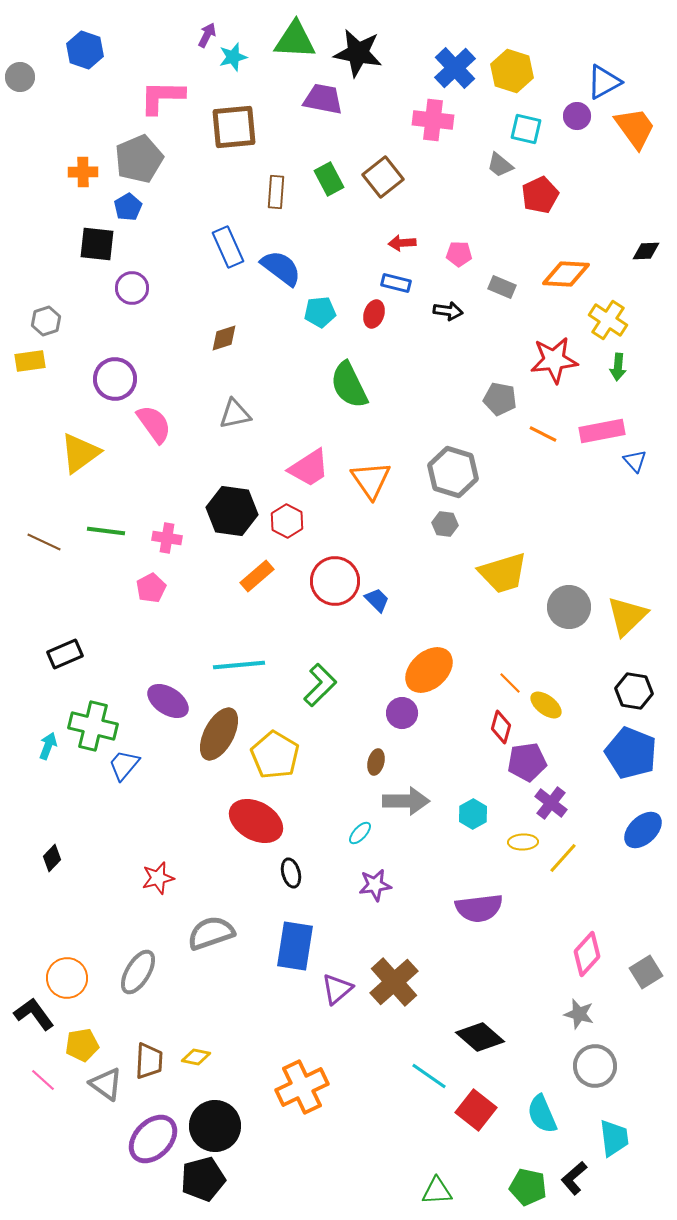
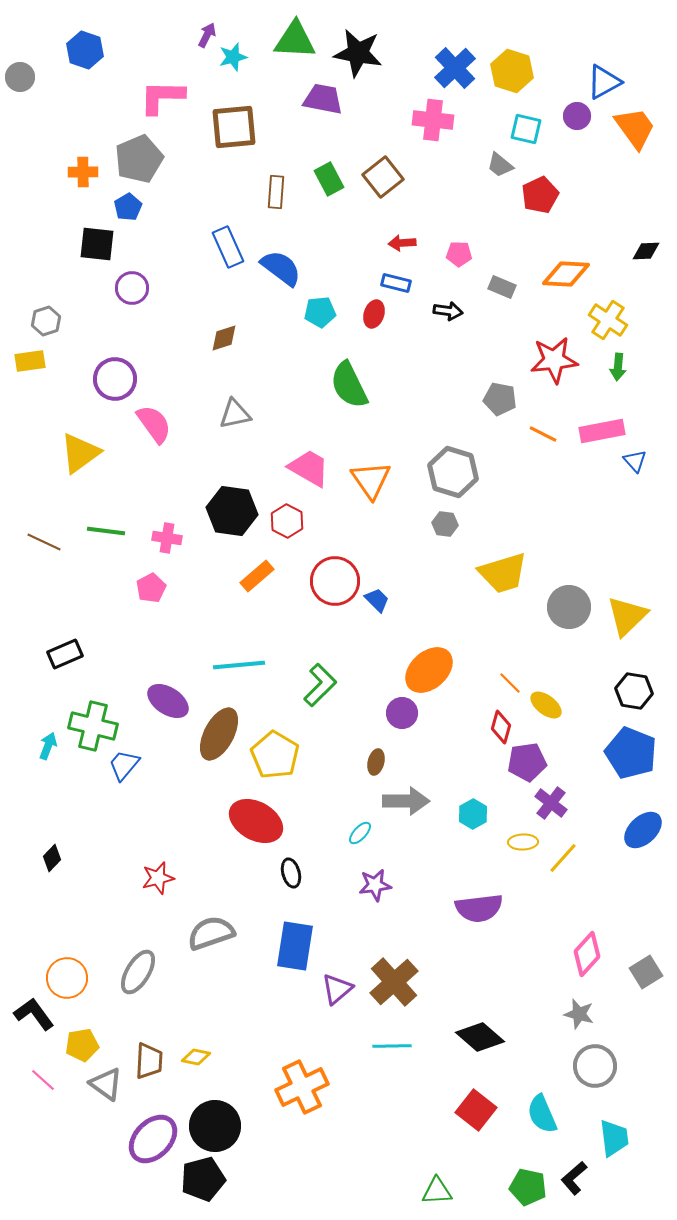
pink trapezoid at (309, 468): rotated 117 degrees counterclockwise
cyan line at (429, 1076): moved 37 px left, 30 px up; rotated 36 degrees counterclockwise
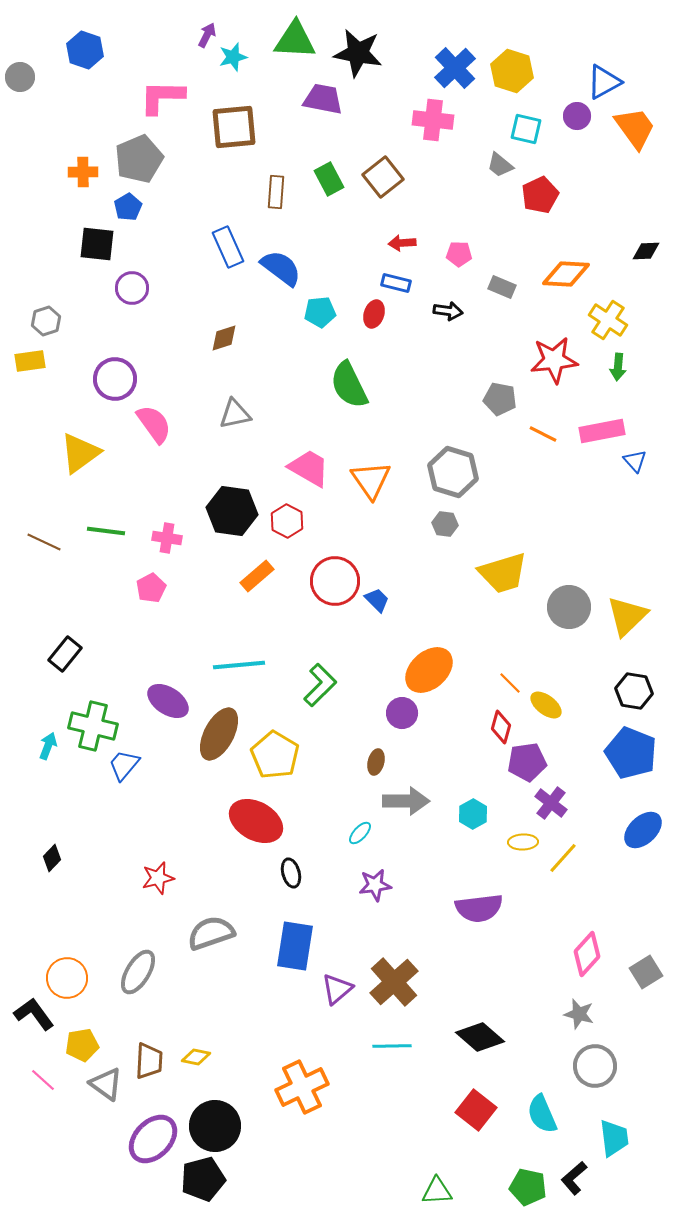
black rectangle at (65, 654): rotated 28 degrees counterclockwise
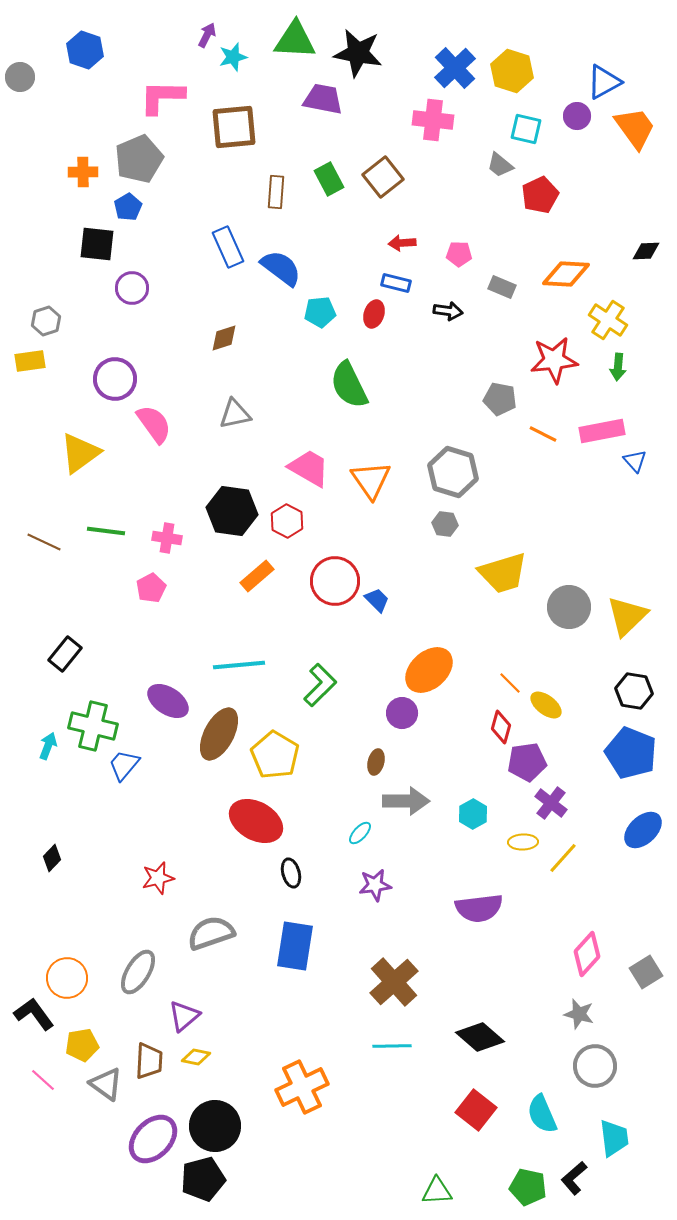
purple triangle at (337, 989): moved 153 px left, 27 px down
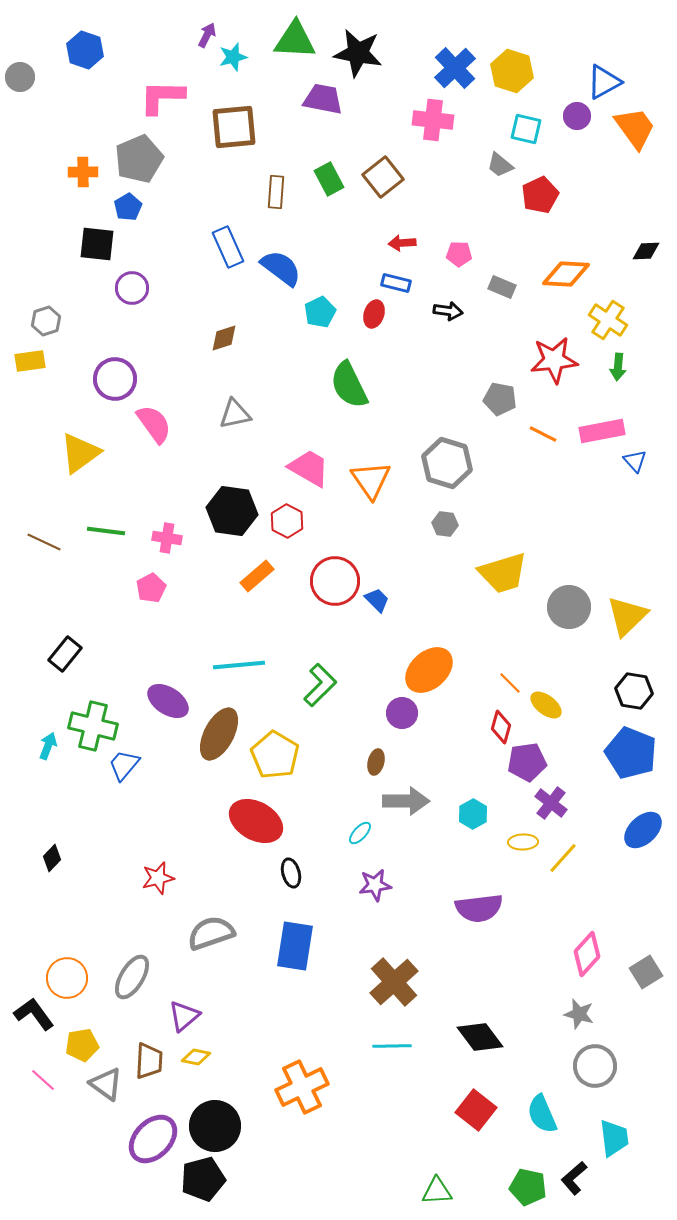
cyan pentagon at (320, 312): rotated 20 degrees counterclockwise
gray hexagon at (453, 472): moved 6 px left, 9 px up
gray ellipse at (138, 972): moved 6 px left, 5 px down
black diamond at (480, 1037): rotated 12 degrees clockwise
